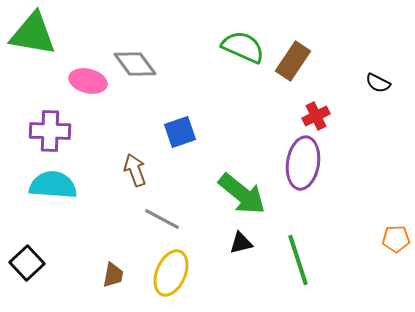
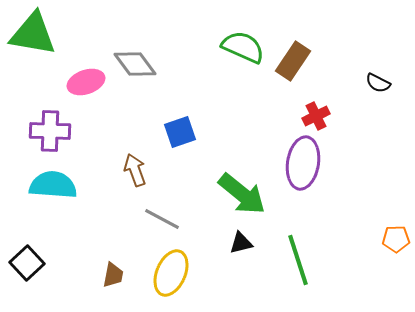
pink ellipse: moved 2 px left, 1 px down; rotated 33 degrees counterclockwise
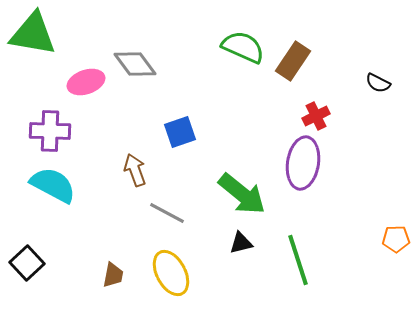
cyan semicircle: rotated 24 degrees clockwise
gray line: moved 5 px right, 6 px up
yellow ellipse: rotated 51 degrees counterclockwise
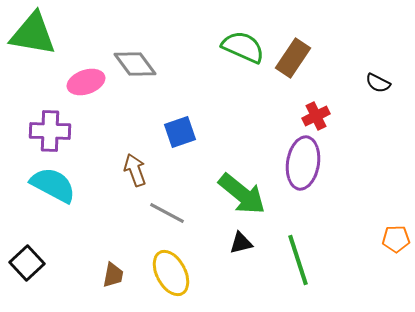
brown rectangle: moved 3 px up
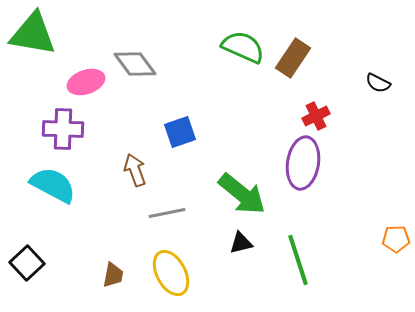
purple cross: moved 13 px right, 2 px up
gray line: rotated 39 degrees counterclockwise
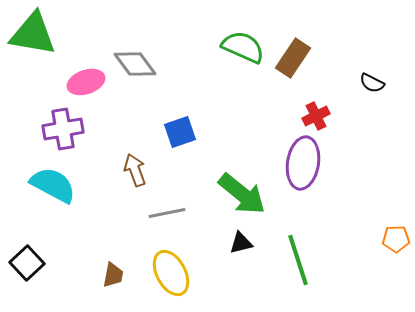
black semicircle: moved 6 px left
purple cross: rotated 12 degrees counterclockwise
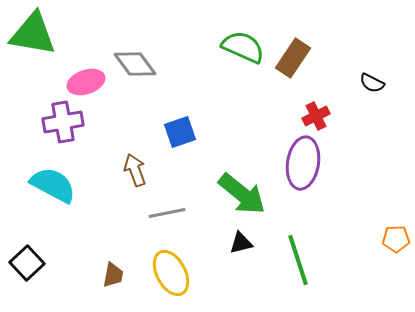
purple cross: moved 7 px up
